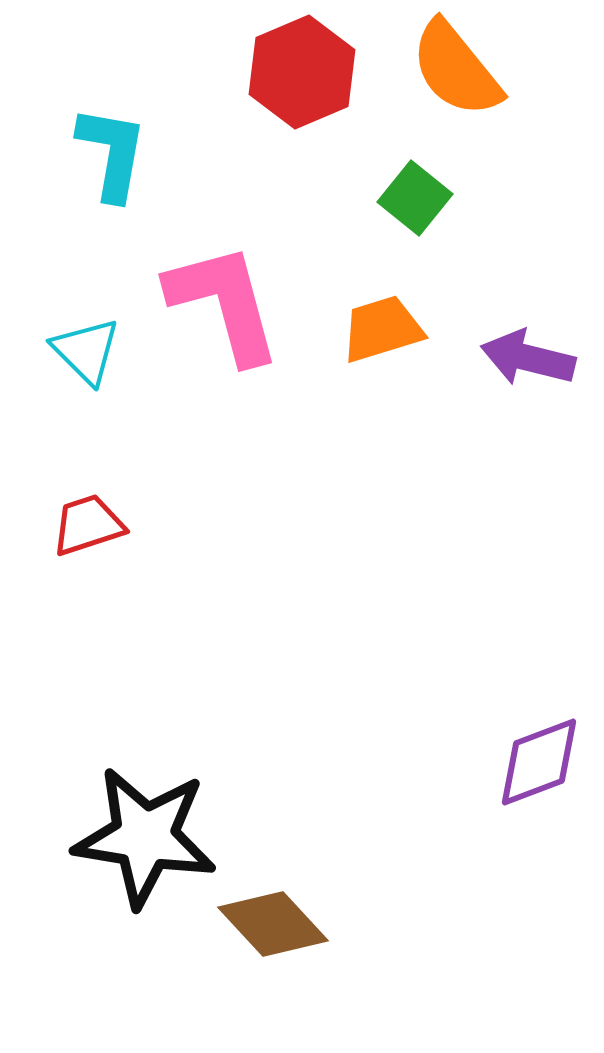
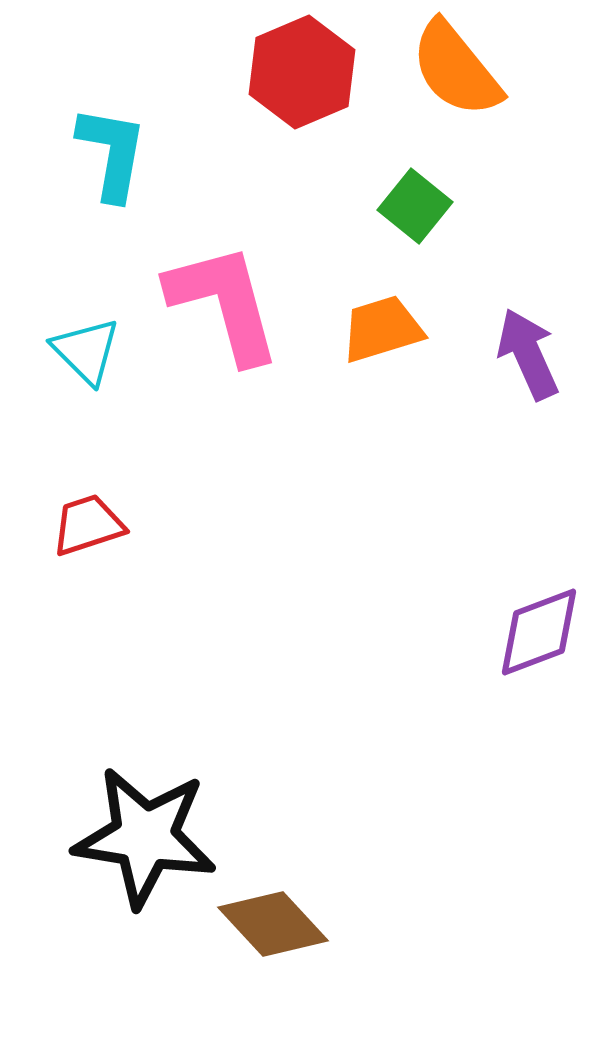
green square: moved 8 px down
purple arrow: moved 4 px up; rotated 52 degrees clockwise
purple diamond: moved 130 px up
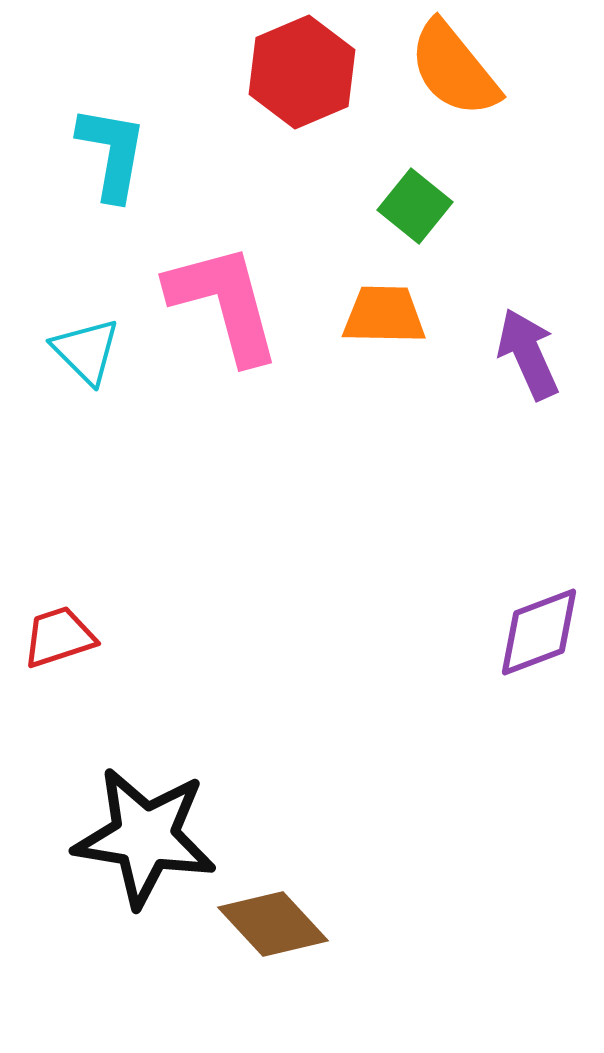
orange semicircle: moved 2 px left
orange trapezoid: moved 2 px right, 14 px up; rotated 18 degrees clockwise
red trapezoid: moved 29 px left, 112 px down
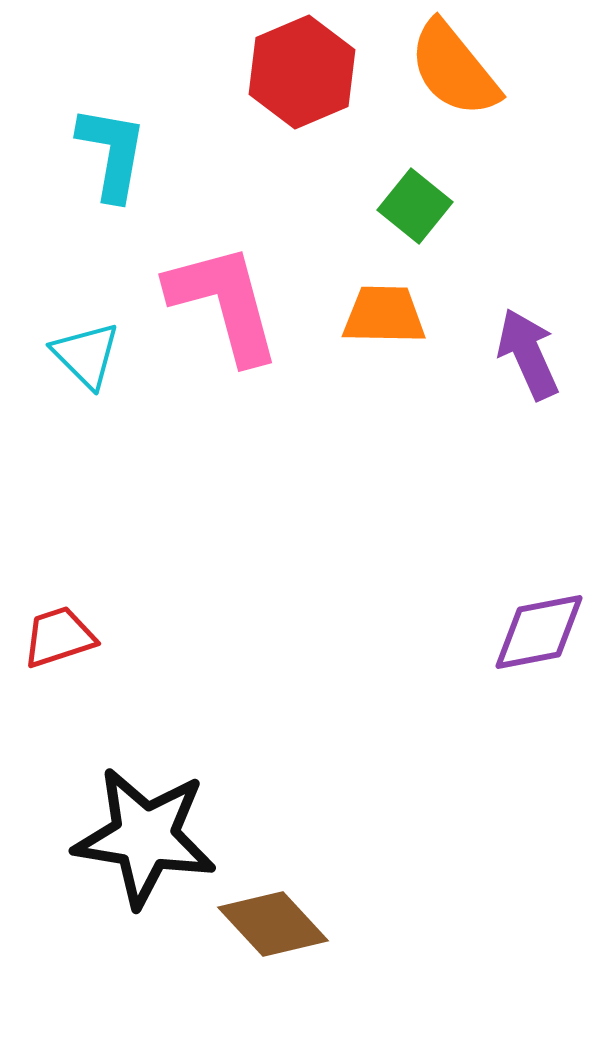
cyan triangle: moved 4 px down
purple diamond: rotated 10 degrees clockwise
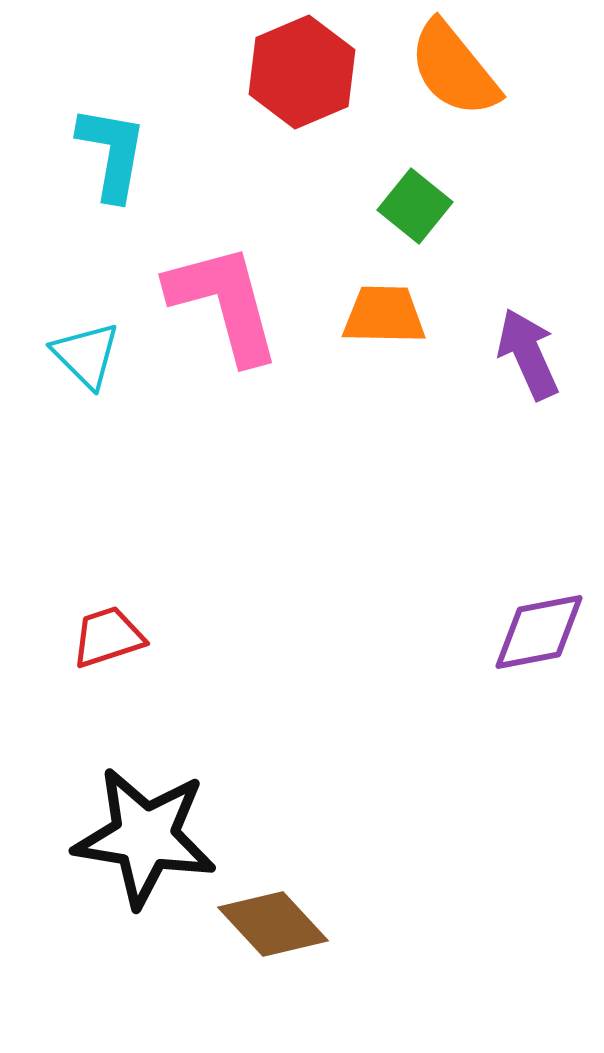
red trapezoid: moved 49 px right
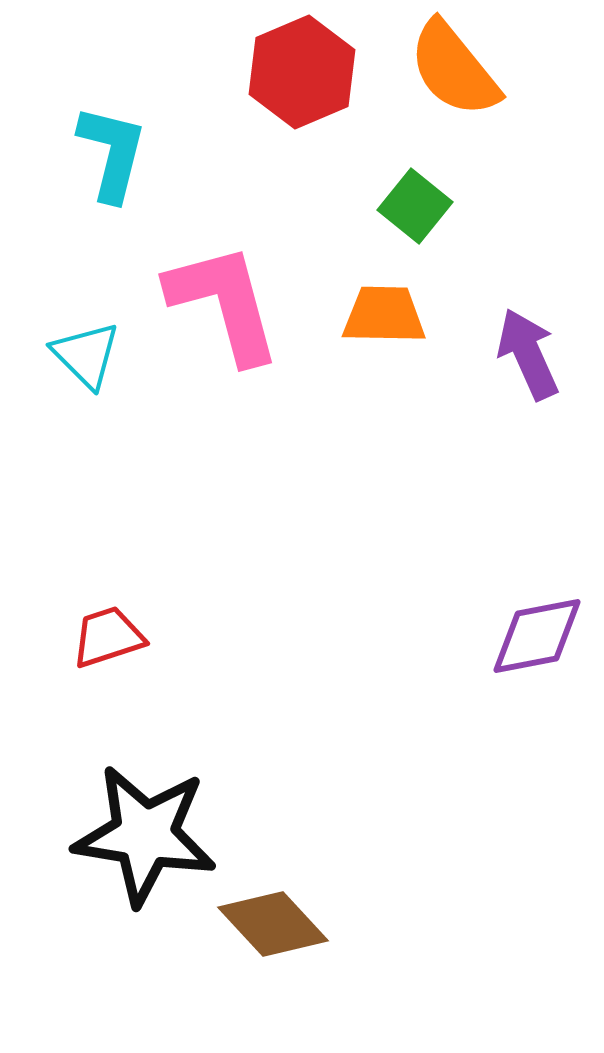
cyan L-shape: rotated 4 degrees clockwise
purple diamond: moved 2 px left, 4 px down
black star: moved 2 px up
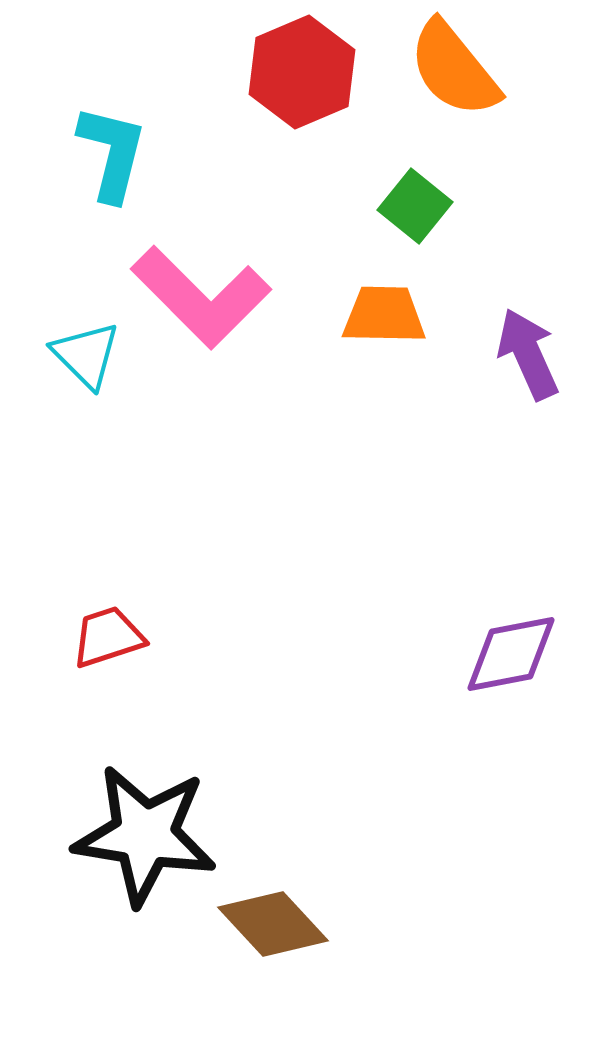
pink L-shape: moved 23 px left, 6 px up; rotated 150 degrees clockwise
purple diamond: moved 26 px left, 18 px down
